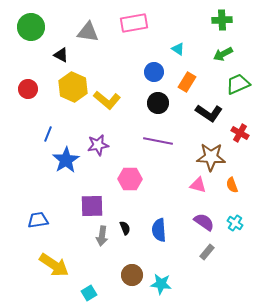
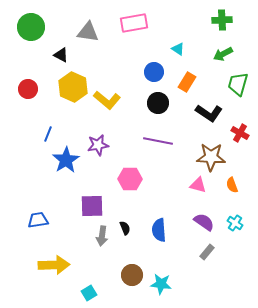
green trapezoid: rotated 50 degrees counterclockwise
yellow arrow: rotated 36 degrees counterclockwise
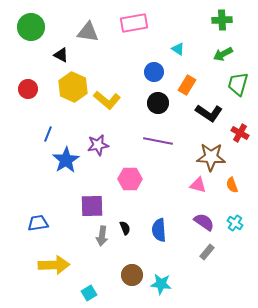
orange rectangle: moved 3 px down
blue trapezoid: moved 3 px down
